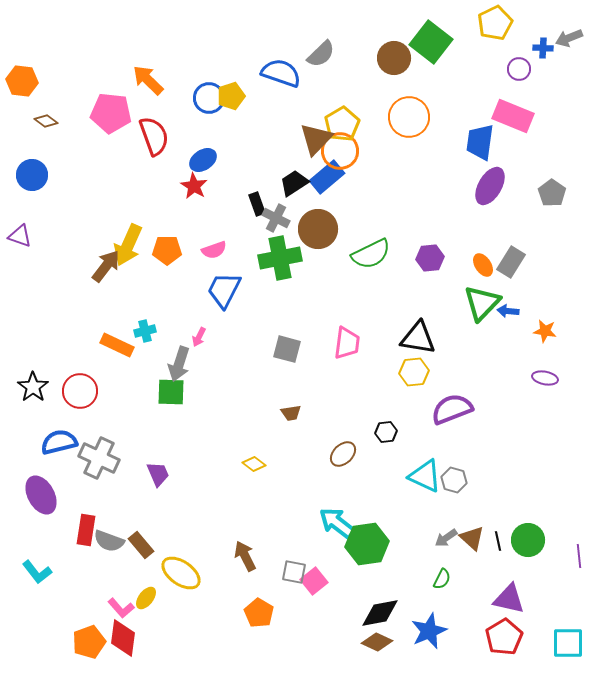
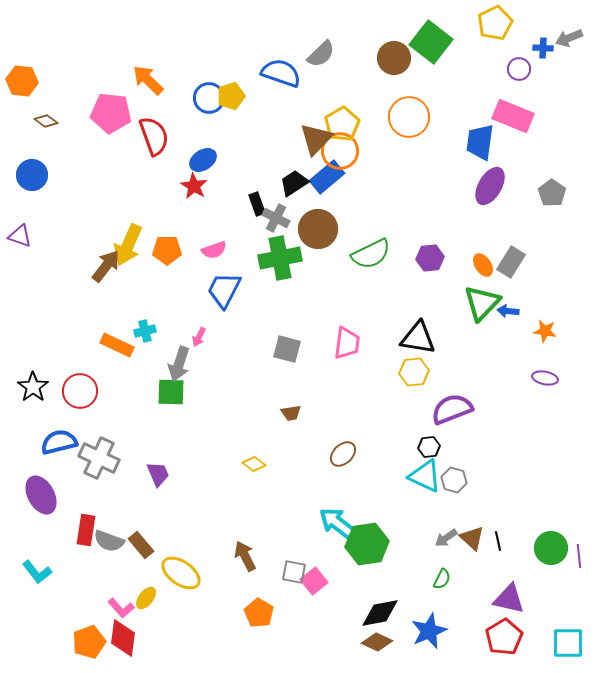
black hexagon at (386, 432): moved 43 px right, 15 px down
green circle at (528, 540): moved 23 px right, 8 px down
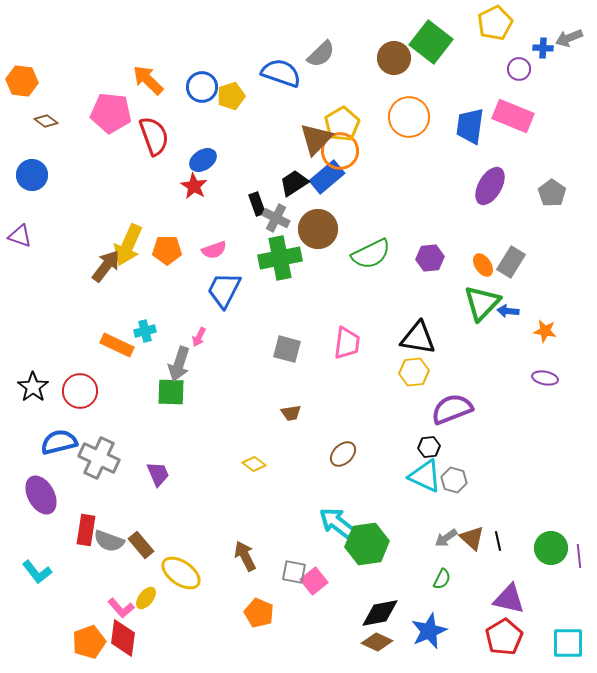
blue circle at (209, 98): moved 7 px left, 11 px up
blue trapezoid at (480, 142): moved 10 px left, 16 px up
orange pentagon at (259, 613): rotated 8 degrees counterclockwise
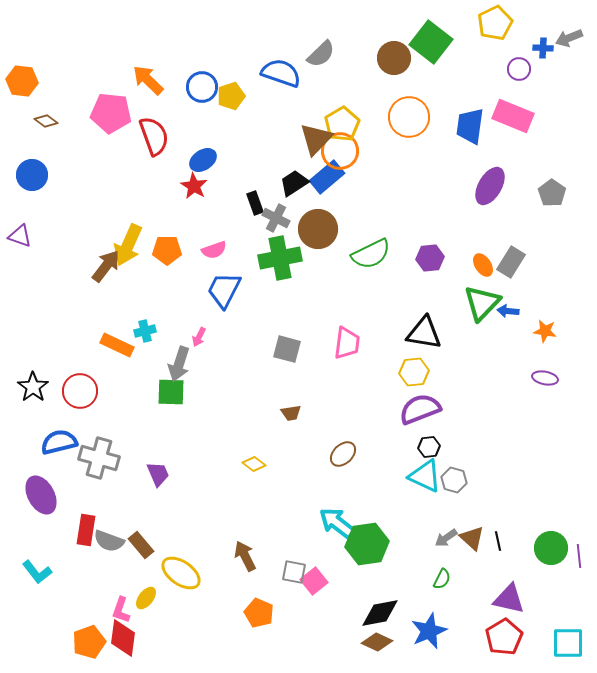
black rectangle at (257, 204): moved 2 px left, 1 px up
black triangle at (418, 338): moved 6 px right, 5 px up
purple semicircle at (452, 409): moved 32 px left
gray cross at (99, 458): rotated 9 degrees counterclockwise
pink L-shape at (121, 608): moved 2 px down; rotated 60 degrees clockwise
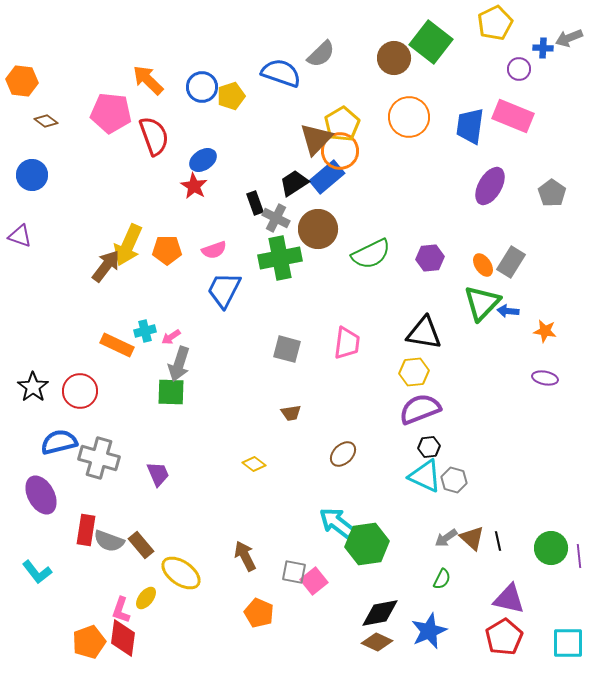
pink arrow at (199, 337): moved 28 px left; rotated 30 degrees clockwise
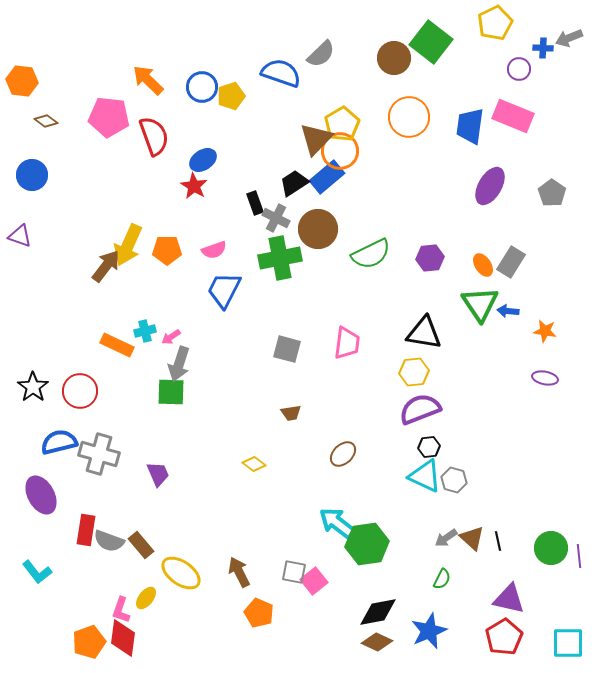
pink pentagon at (111, 113): moved 2 px left, 4 px down
green triangle at (482, 303): moved 2 px left, 1 px down; rotated 18 degrees counterclockwise
gray cross at (99, 458): moved 4 px up
brown arrow at (245, 556): moved 6 px left, 16 px down
black diamond at (380, 613): moved 2 px left, 1 px up
